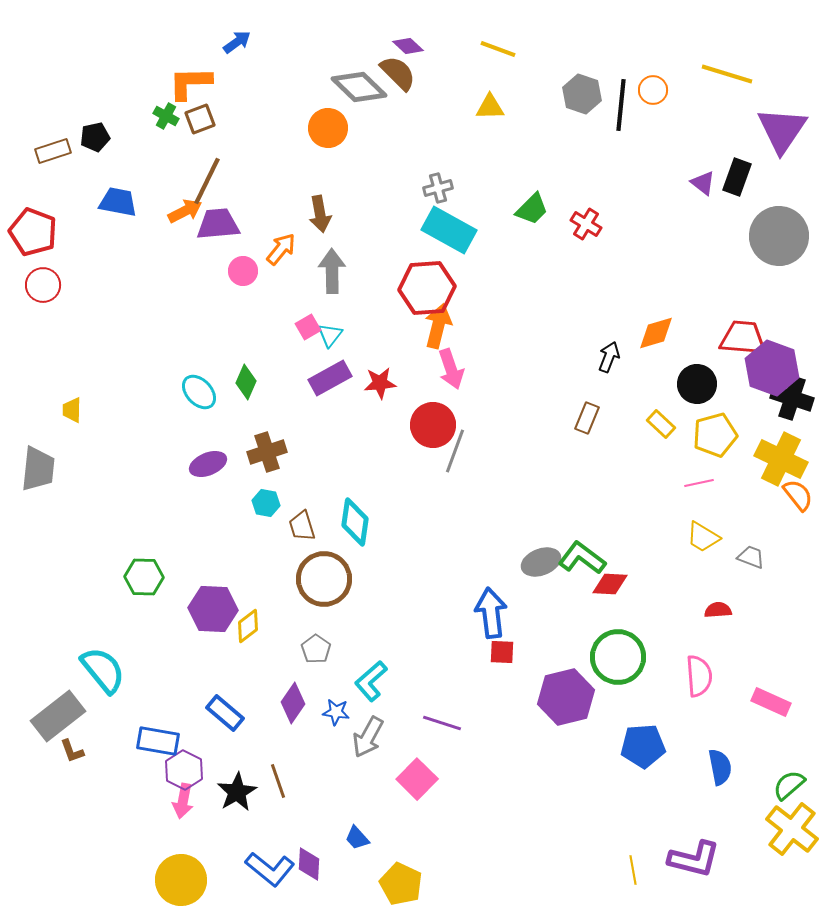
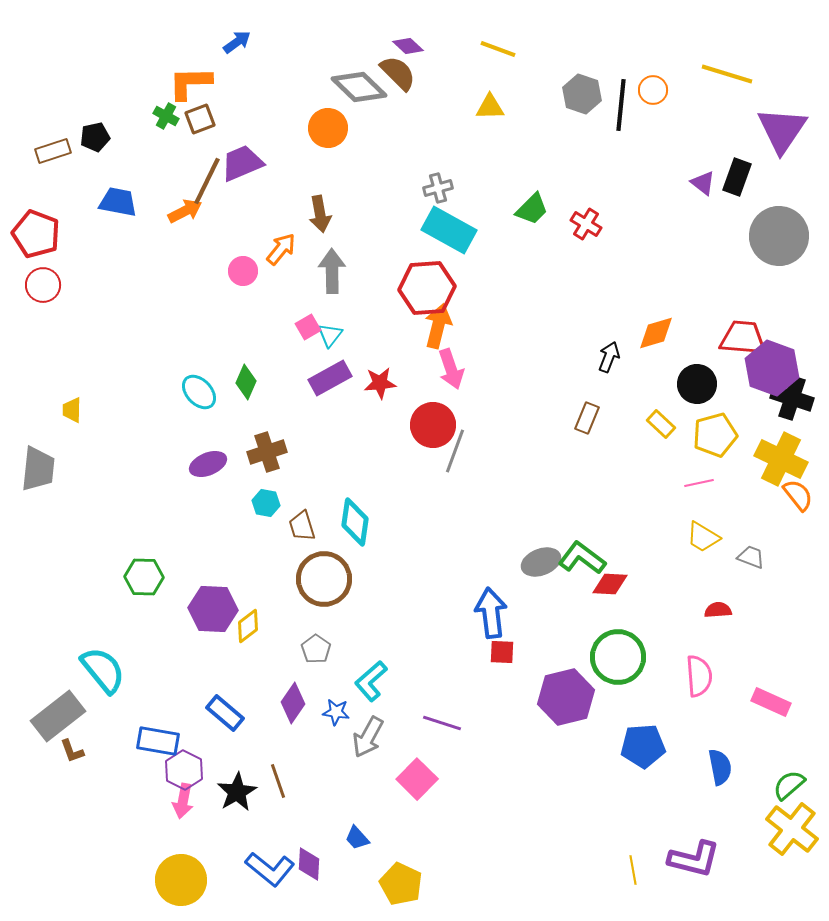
purple trapezoid at (218, 224): moved 24 px right, 61 px up; rotated 18 degrees counterclockwise
red pentagon at (33, 232): moved 3 px right, 2 px down
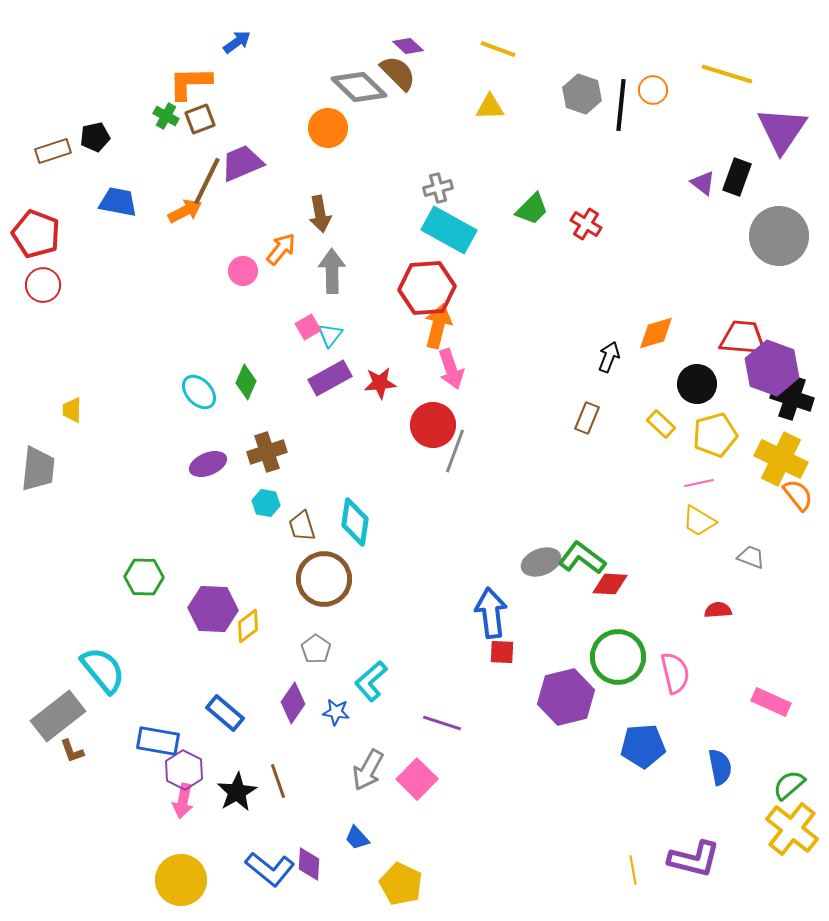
yellow trapezoid at (703, 537): moved 4 px left, 16 px up
pink semicircle at (699, 676): moved 24 px left, 3 px up; rotated 9 degrees counterclockwise
gray arrow at (368, 737): moved 33 px down
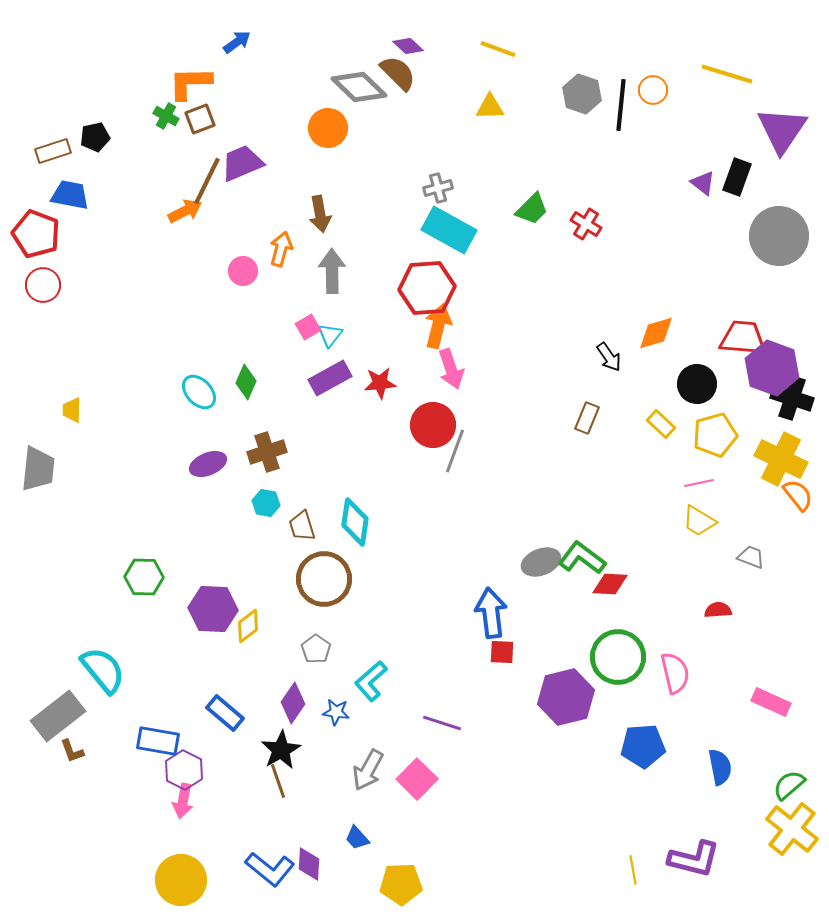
blue trapezoid at (118, 202): moved 48 px left, 7 px up
orange arrow at (281, 249): rotated 24 degrees counterclockwise
black arrow at (609, 357): rotated 124 degrees clockwise
black star at (237, 792): moved 44 px right, 42 px up
yellow pentagon at (401, 884): rotated 27 degrees counterclockwise
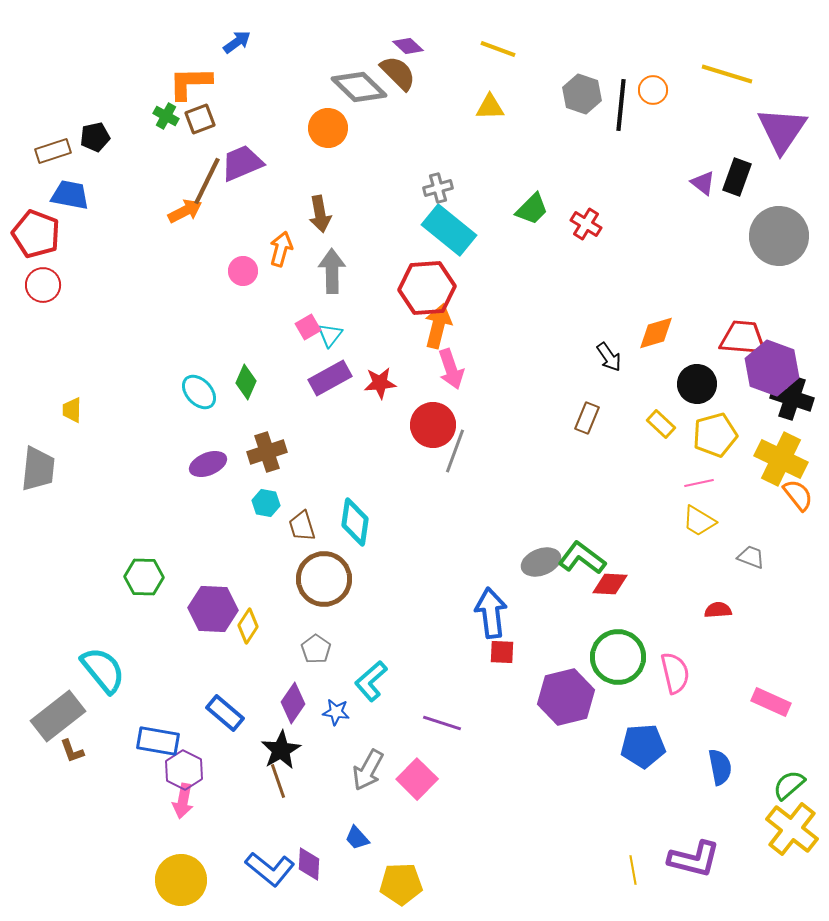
cyan rectangle at (449, 230): rotated 10 degrees clockwise
yellow diamond at (248, 626): rotated 20 degrees counterclockwise
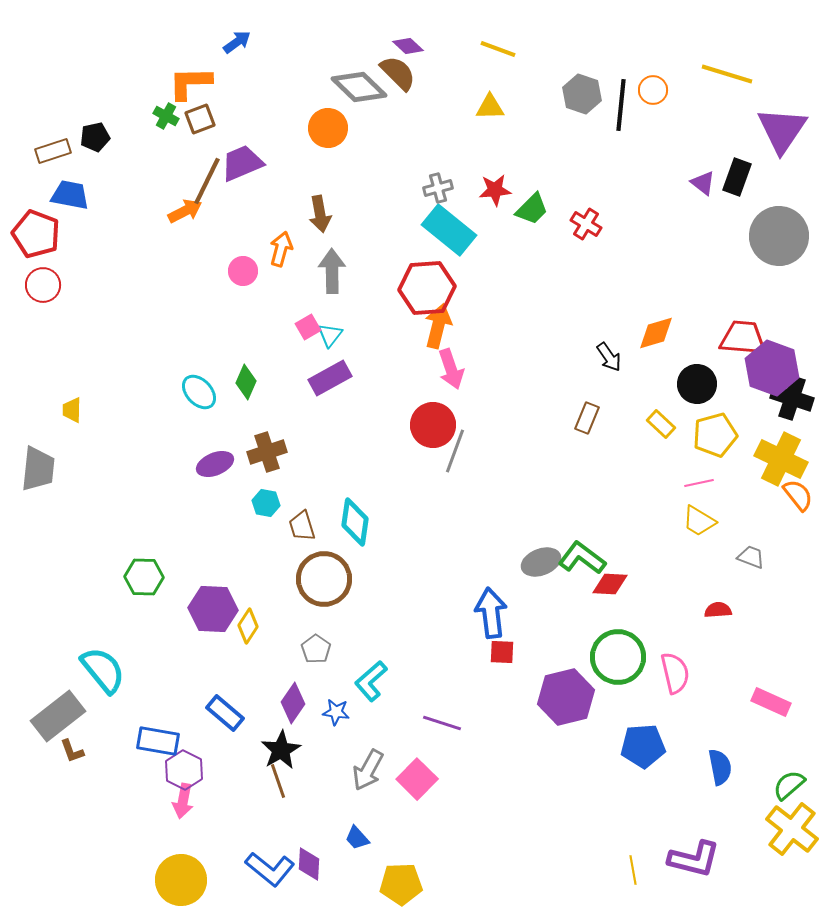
red star at (380, 383): moved 115 px right, 193 px up
purple ellipse at (208, 464): moved 7 px right
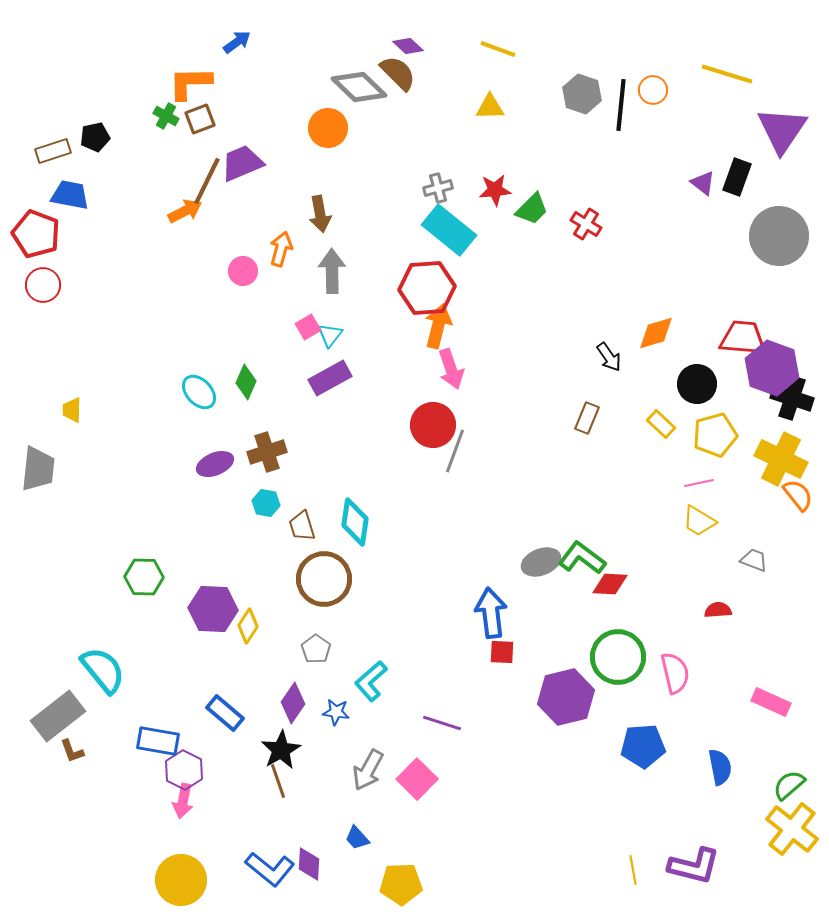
gray trapezoid at (751, 557): moved 3 px right, 3 px down
purple L-shape at (694, 859): moved 7 px down
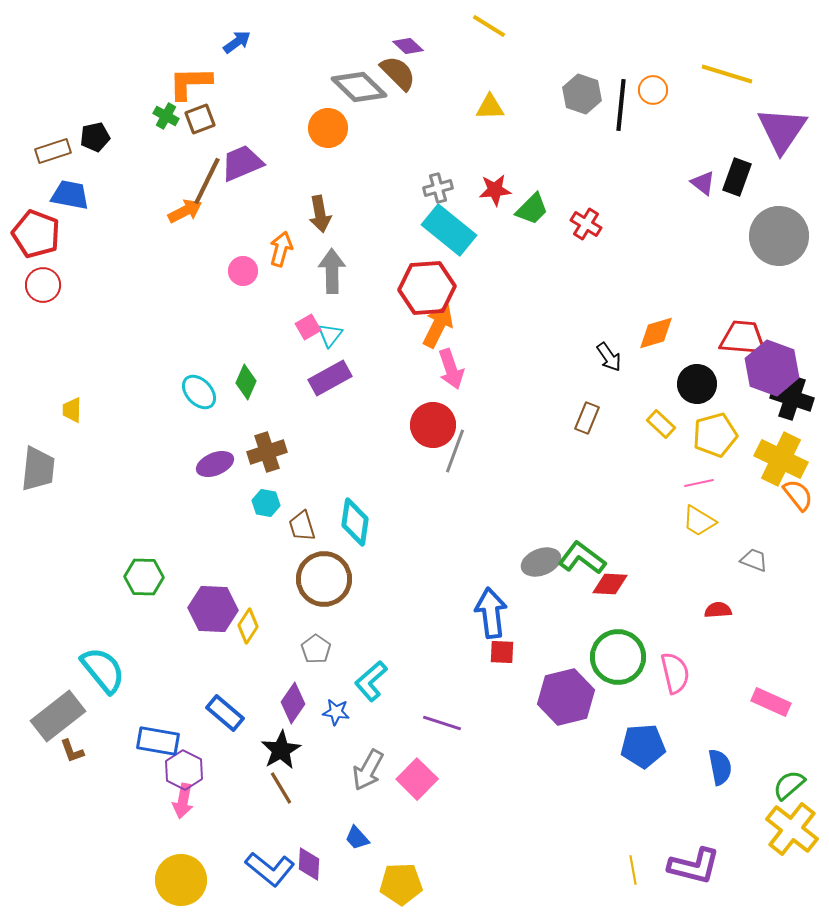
yellow line at (498, 49): moved 9 px left, 23 px up; rotated 12 degrees clockwise
orange arrow at (438, 326): rotated 12 degrees clockwise
brown line at (278, 781): moved 3 px right, 7 px down; rotated 12 degrees counterclockwise
